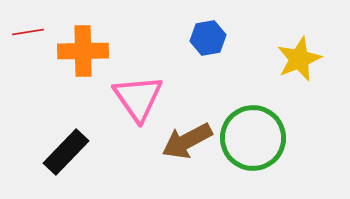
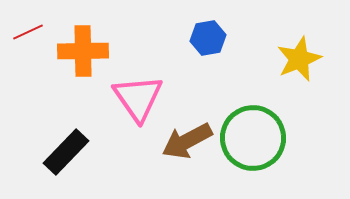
red line: rotated 16 degrees counterclockwise
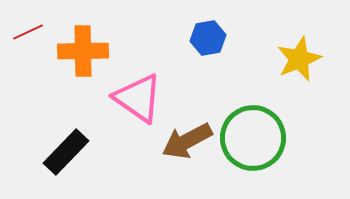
pink triangle: rotated 20 degrees counterclockwise
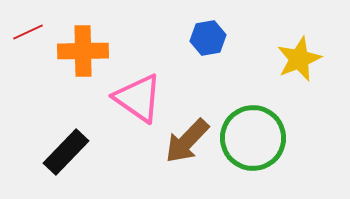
brown arrow: rotated 18 degrees counterclockwise
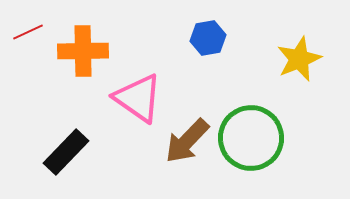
green circle: moved 2 px left
